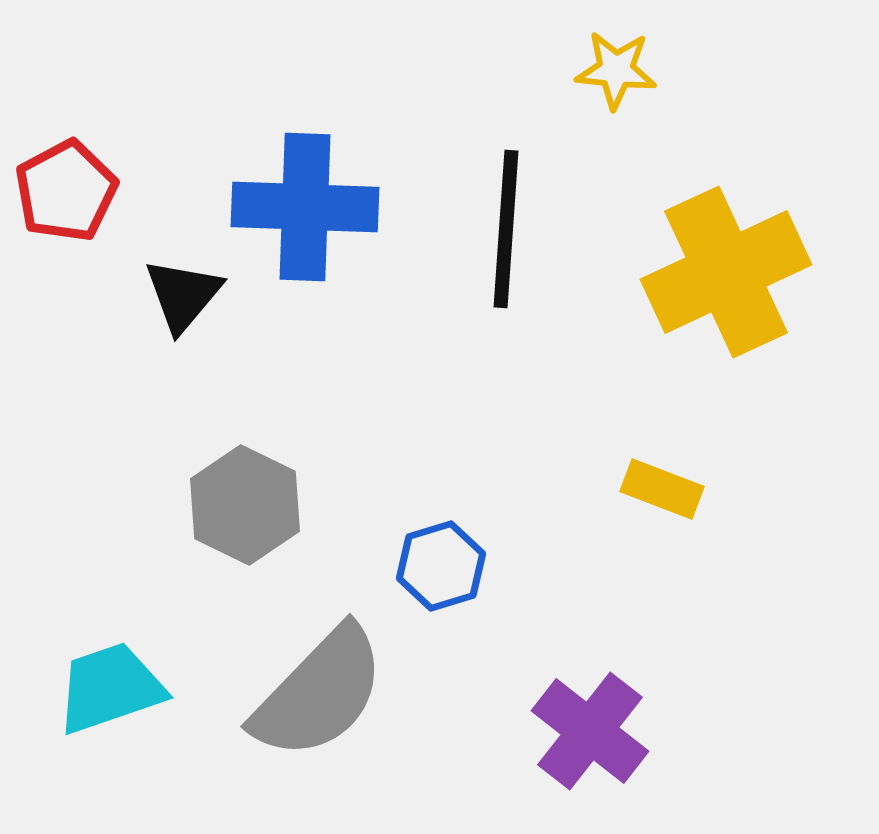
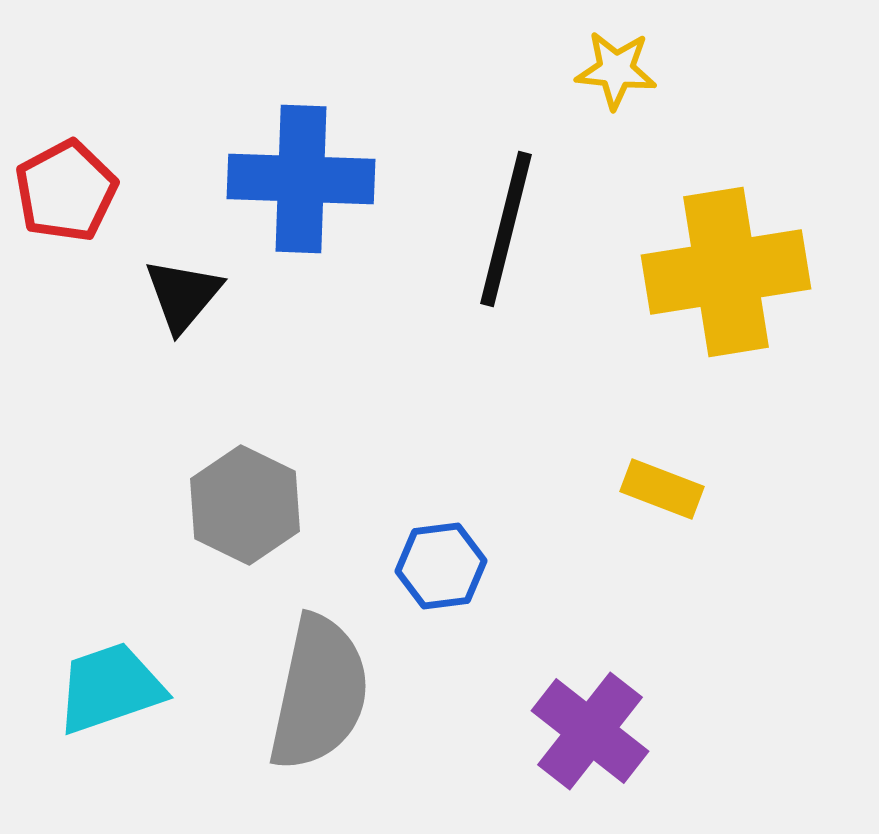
blue cross: moved 4 px left, 28 px up
black line: rotated 10 degrees clockwise
yellow cross: rotated 16 degrees clockwise
blue hexagon: rotated 10 degrees clockwise
gray semicircle: rotated 32 degrees counterclockwise
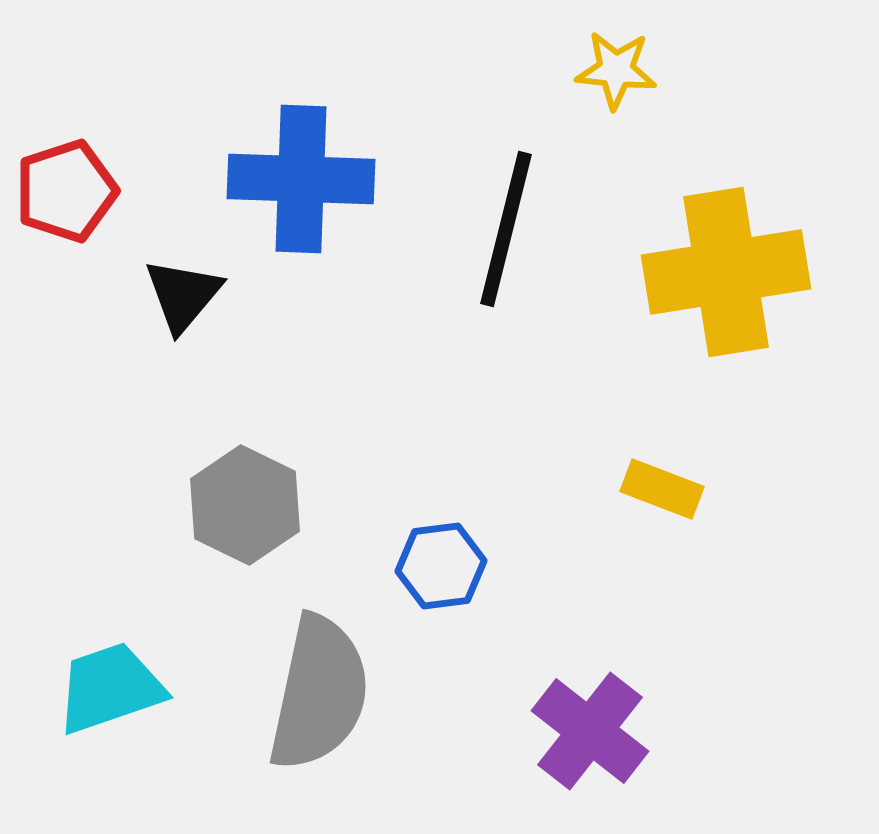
red pentagon: rotated 10 degrees clockwise
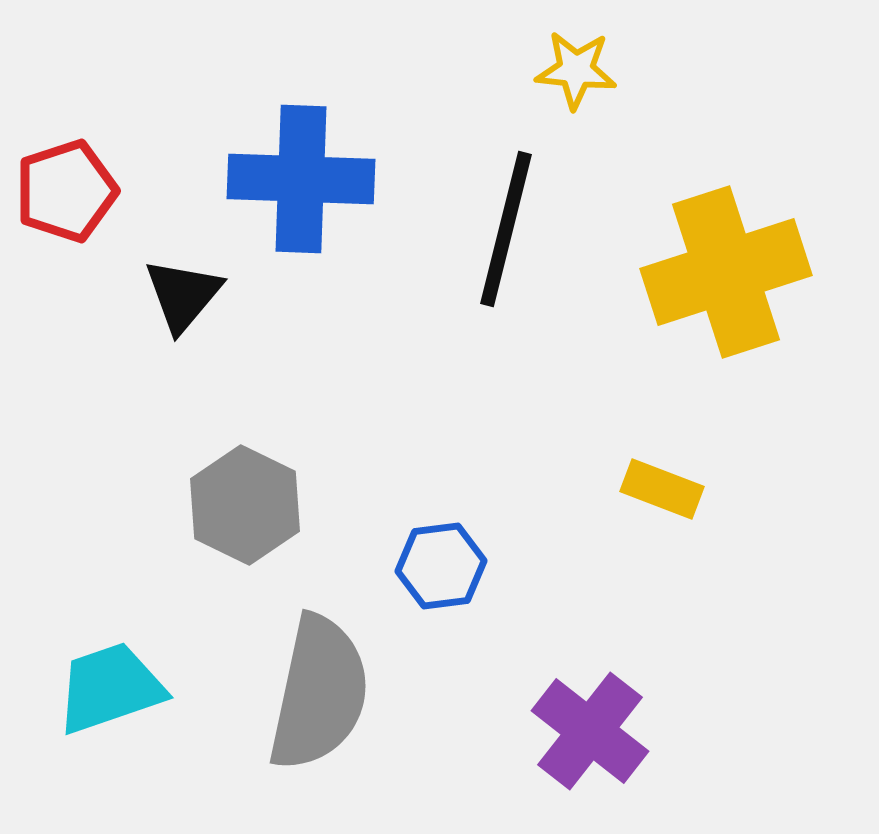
yellow star: moved 40 px left
yellow cross: rotated 9 degrees counterclockwise
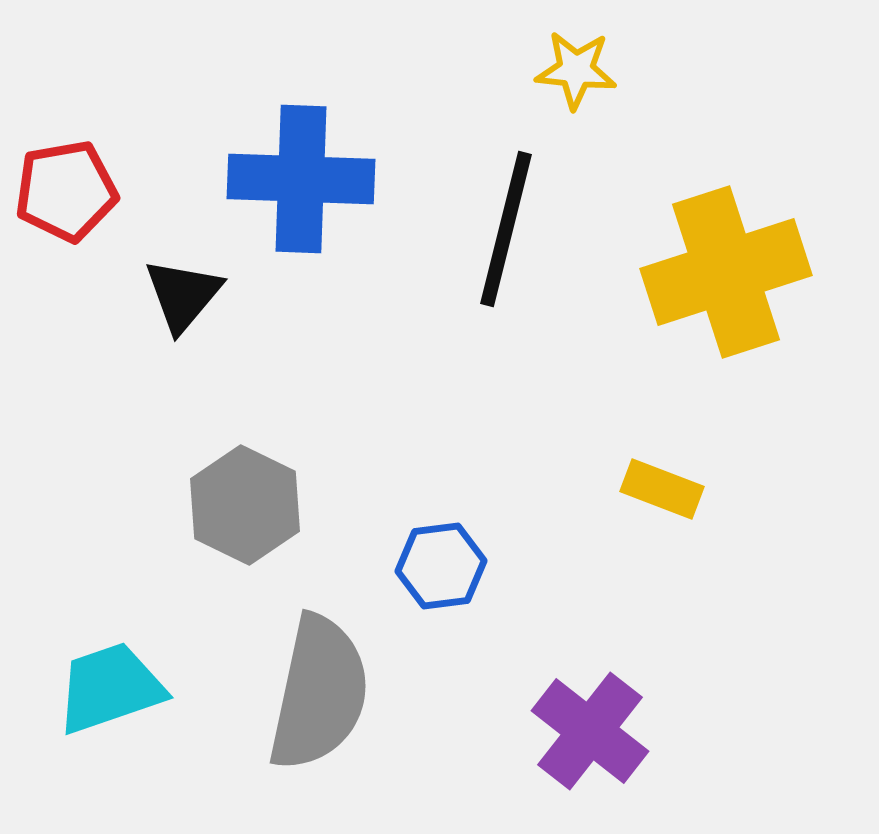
red pentagon: rotated 8 degrees clockwise
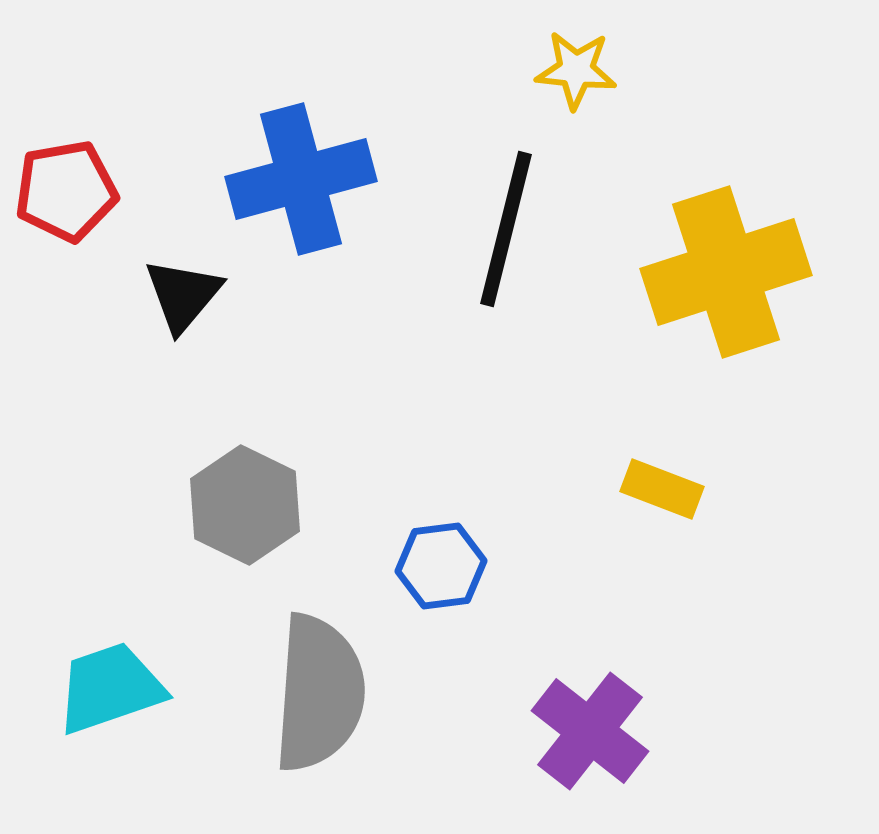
blue cross: rotated 17 degrees counterclockwise
gray semicircle: rotated 8 degrees counterclockwise
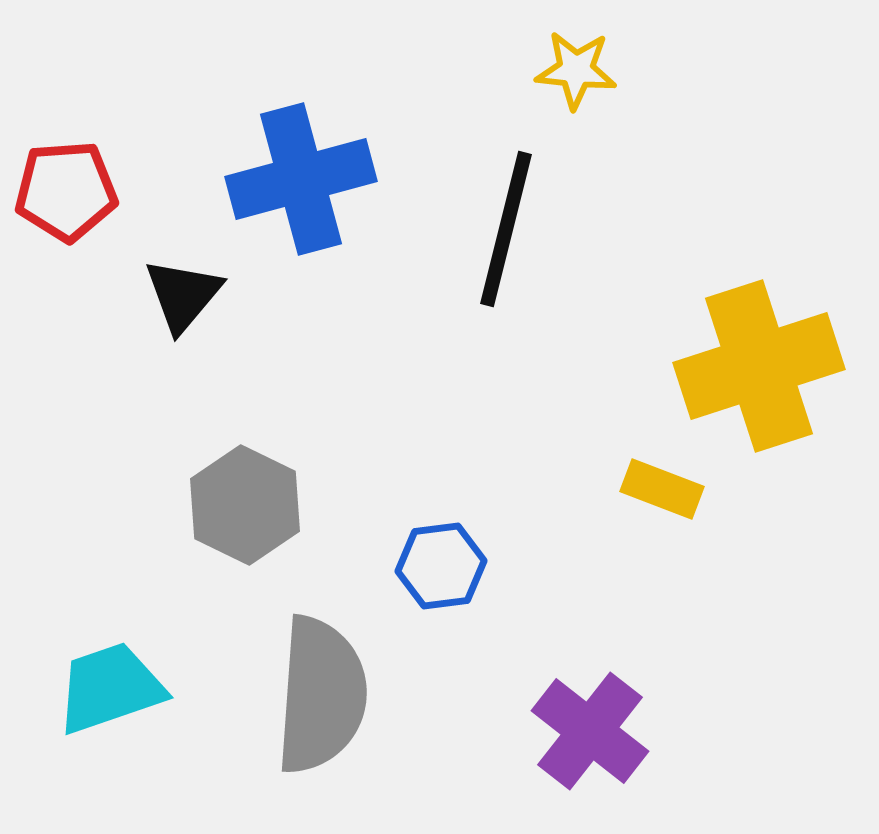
red pentagon: rotated 6 degrees clockwise
yellow cross: moved 33 px right, 94 px down
gray semicircle: moved 2 px right, 2 px down
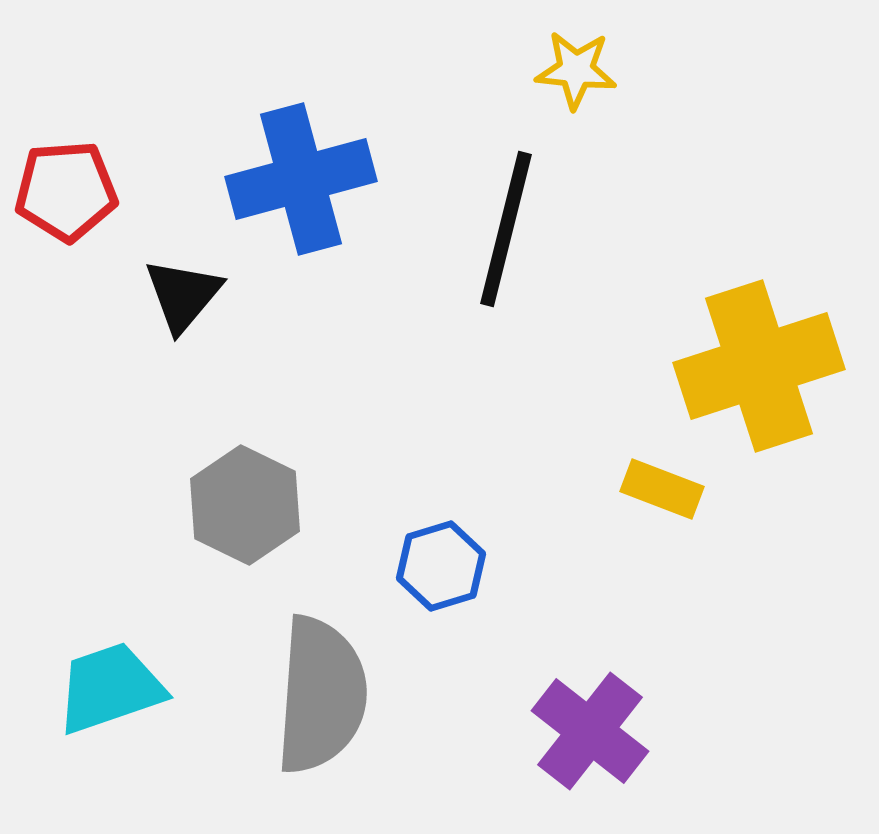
blue hexagon: rotated 10 degrees counterclockwise
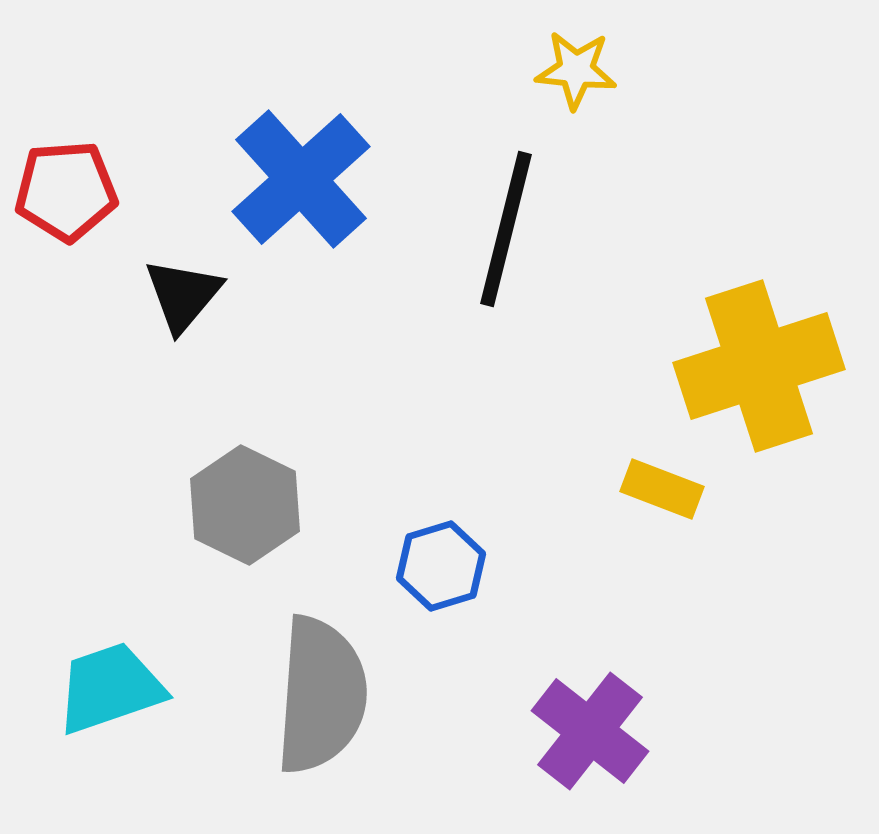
blue cross: rotated 27 degrees counterclockwise
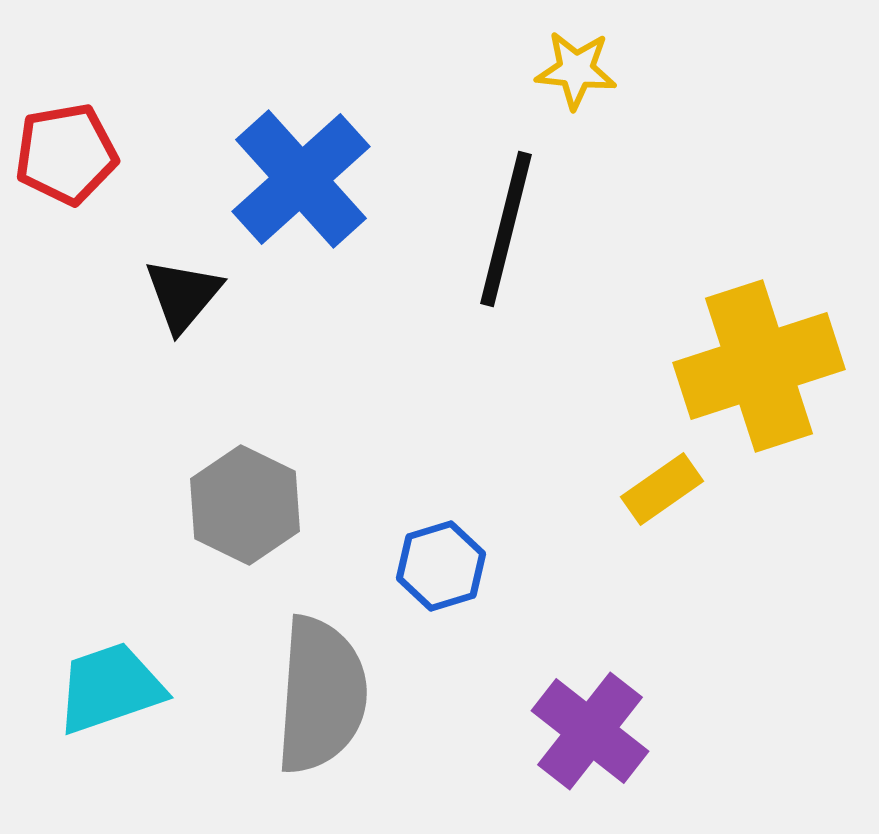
red pentagon: moved 37 px up; rotated 6 degrees counterclockwise
yellow rectangle: rotated 56 degrees counterclockwise
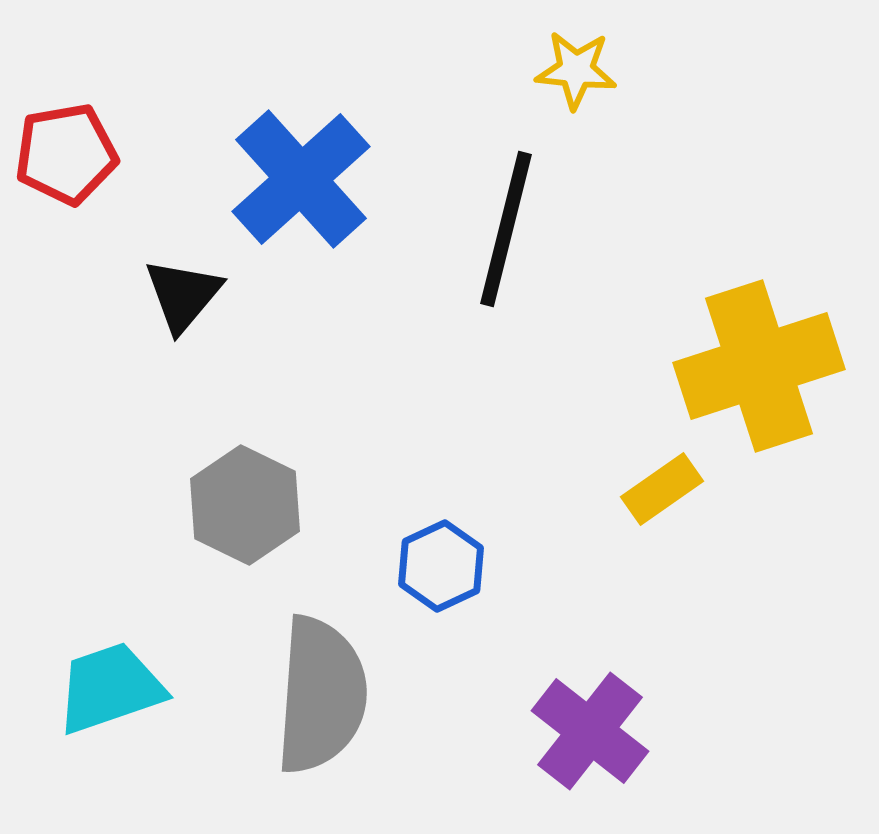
blue hexagon: rotated 8 degrees counterclockwise
